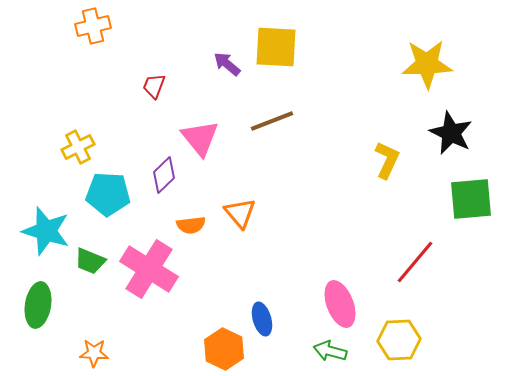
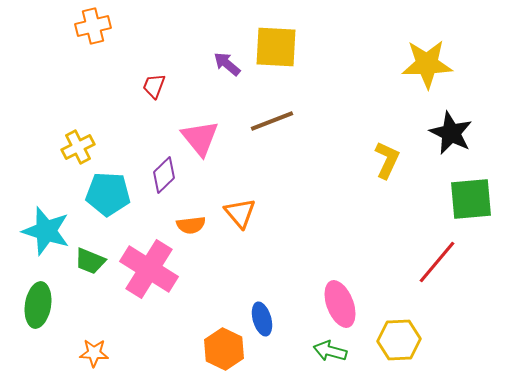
red line: moved 22 px right
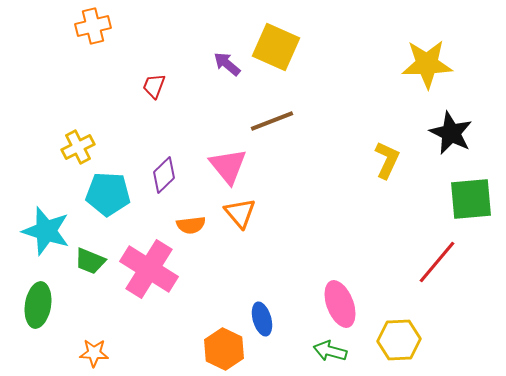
yellow square: rotated 21 degrees clockwise
pink triangle: moved 28 px right, 28 px down
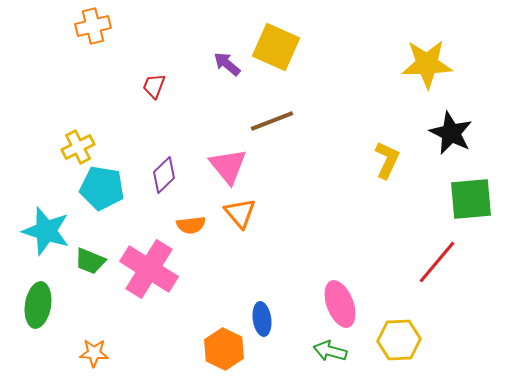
cyan pentagon: moved 6 px left, 6 px up; rotated 6 degrees clockwise
blue ellipse: rotated 8 degrees clockwise
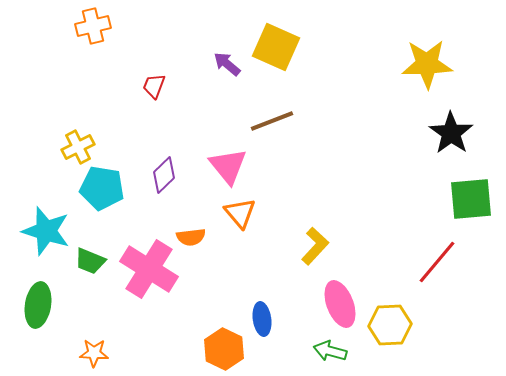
black star: rotated 9 degrees clockwise
yellow L-shape: moved 72 px left, 86 px down; rotated 18 degrees clockwise
orange semicircle: moved 12 px down
yellow hexagon: moved 9 px left, 15 px up
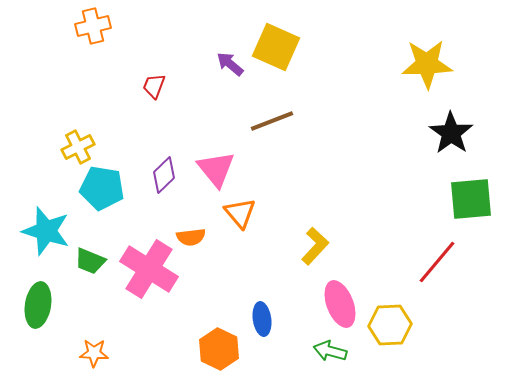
purple arrow: moved 3 px right
pink triangle: moved 12 px left, 3 px down
orange hexagon: moved 5 px left
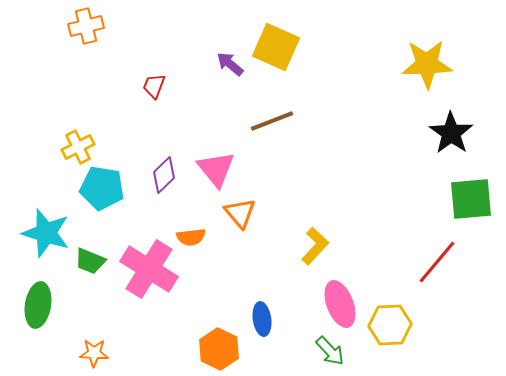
orange cross: moved 7 px left
cyan star: moved 2 px down
green arrow: rotated 148 degrees counterclockwise
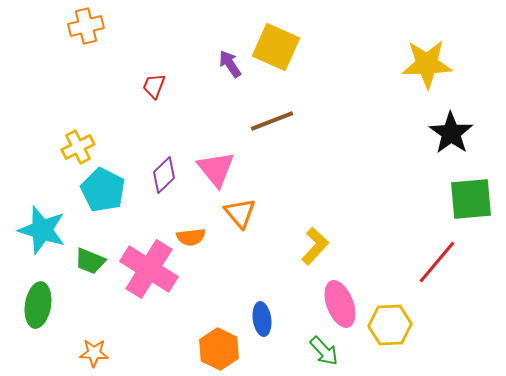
purple arrow: rotated 16 degrees clockwise
cyan pentagon: moved 1 px right, 2 px down; rotated 18 degrees clockwise
cyan star: moved 4 px left, 3 px up
green arrow: moved 6 px left
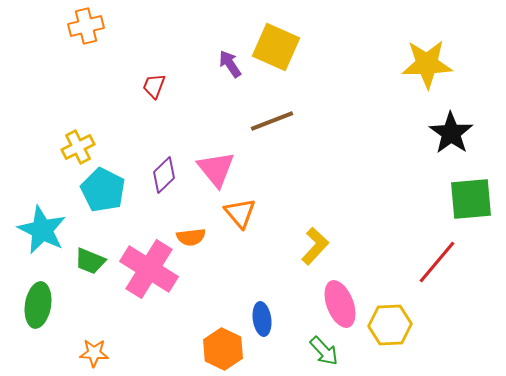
cyan star: rotated 9 degrees clockwise
orange hexagon: moved 4 px right
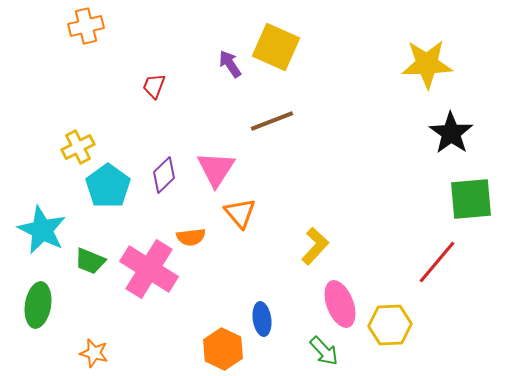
pink triangle: rotated 12 degrees clockwise
cyan pentagon: moved 5 px right, 4 px up; rotated 9 degrees clockwise
orange star: rotated 12 degrees clockwise
